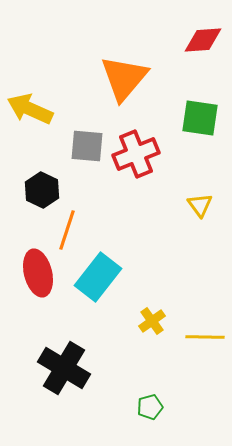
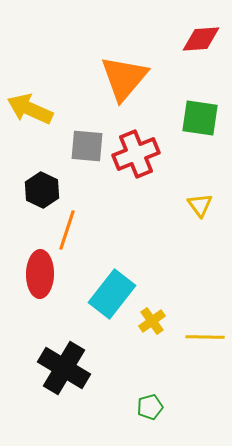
red diamond: moved 2 px left, 1 px up
red ellipse: moved 2 px right, 1 px down; rotated 15 degrees clockwise
cyan rectangle: moved 14 px right, 17 px down
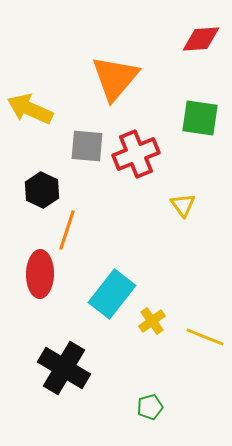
orange triangle: moved 9 px left
yellow triangle: moved 17 px left
yellow line: rotated 21 degrees clockwise
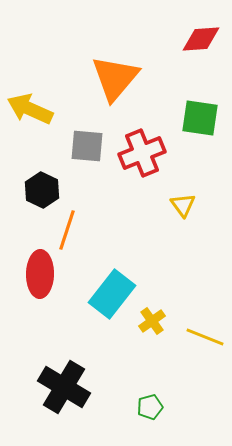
red cross: moved 6 px right, 1 px up
black cross: moved 19 px down
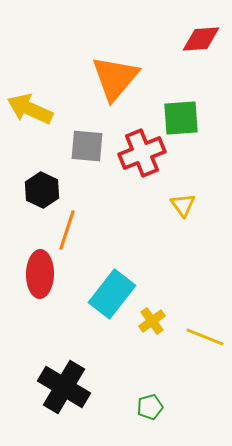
green square: moved 19 px left; rotated 12 degrees counterclockwise
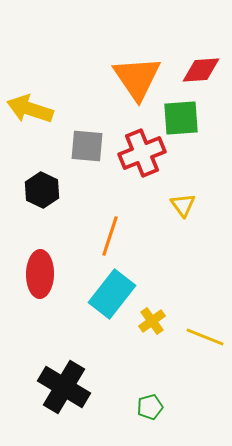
red diamond: moved 31 px down
orange triangle: moved 22 px right; rotated 14 degrees counterclockwise
yellow arrow: rotated 6 degrees counterclockwise
orange line: moved 43 px right, 6 px down
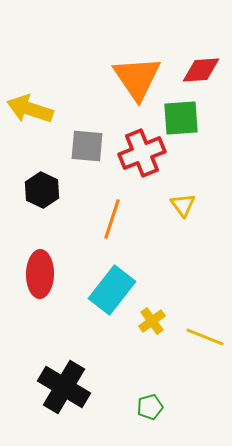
orange line: moved 2 px right, 17 px up
cyan rectangle: moved 4 px up
